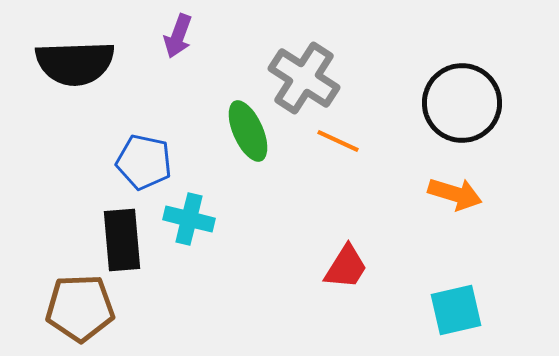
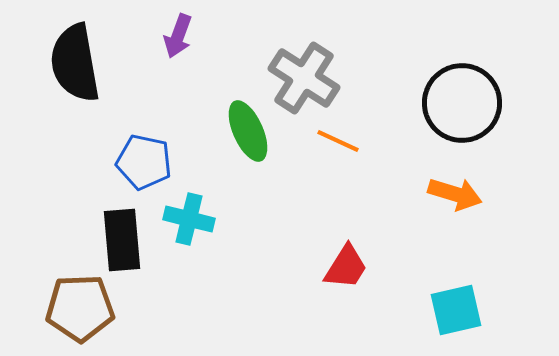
black semicircle: rotated 82 degrees clockwise
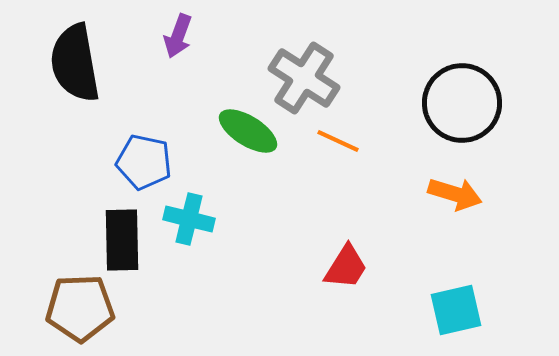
green ellipse: rotated 34 degrees counterclockwise
black rectangle: rotated 4 degrees clockwise
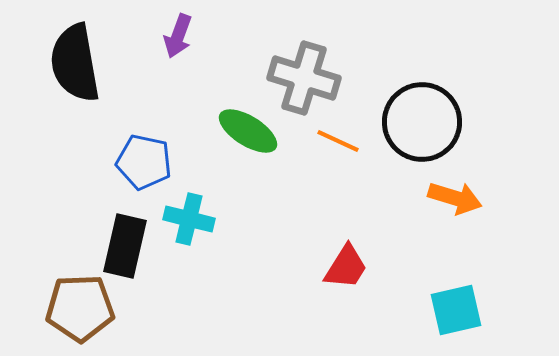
gray cross: rotated 16 degrees counterclockwise
black circle: moved 40 px left, 19 px down
orange arrow: moved 4 px down
black rectangle: moved 3 px right, 6 px down; rotated 14 degrees clockwise
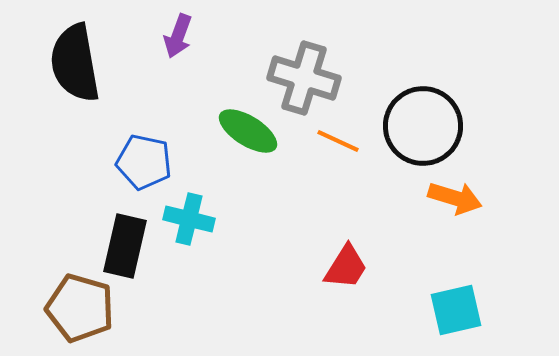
black circle: moved 1 px right, 4 px down
brown pentagon: rotated 18 degrees clockwise
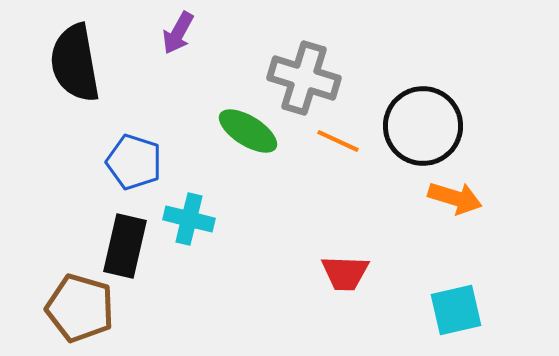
purple arrow: moved 3 px up; rotated 9 degrees clockwise
blue pentagon: moved 10 px left; rotated 6 degrees clockwise
red trapezoid: moved 1 px left, 6 px down; rotated 60 degrees clockwise
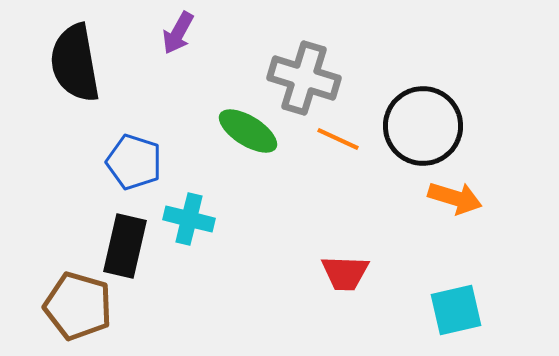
orange line: moved 2 px up
brown pentagon: moved 2 px left, 2 px up
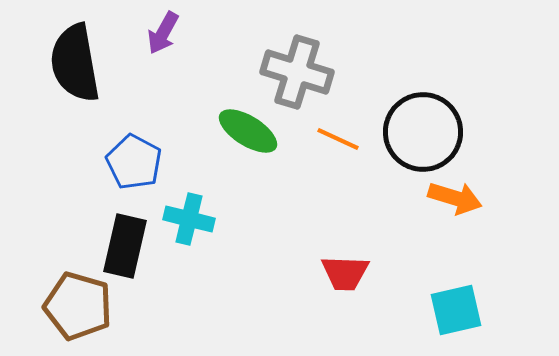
purple arrow: moved 15 px left
gray cross: moved 7 px left, 6 px up
black circle: moved 6 px down
blue pentagon: rotated 10 degrees clockwise
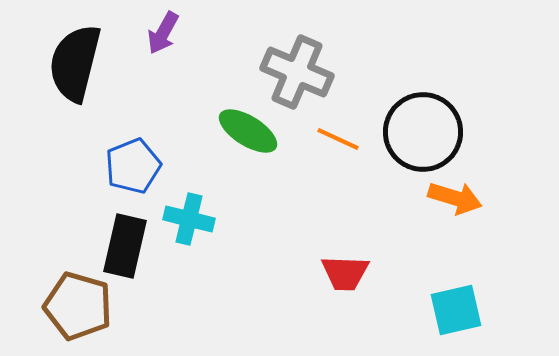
black semicircle: rotated 24 degrees clockwise
gray cross: rotated 6 degrees clockwise
blue pentagon: moved 1 px left, 4 px down; rotated 22 degrees clockwise
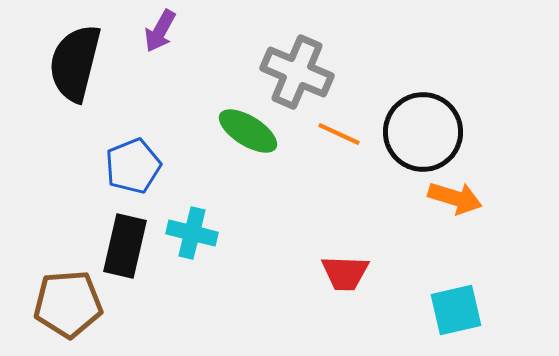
purple arrow: moved 3 px left, 2 px up
orange line: moved 1 px right, 5 px up
cyan cross: moved 3 px right, 14 px down
brown pentagon: moved 10 px left, 2 px up; rotated 20 degrees counterclockwise
